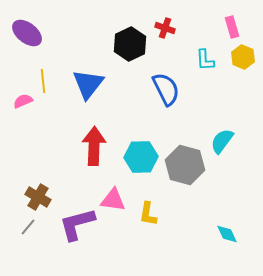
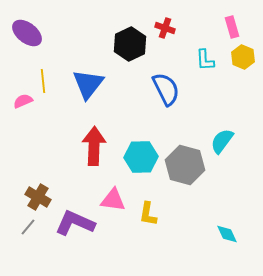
purple L-shape: moved 2 px left, 1 px up; rotated 39 degrees clockwise
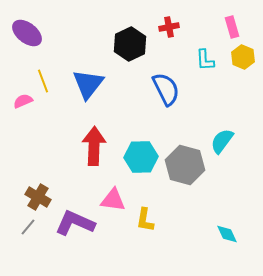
red cross: moved 4 px right, 1 px up; rotated 30 degrees counterclockwise
yellow line: rotated 15 degrees counterclockwise
yellow L-shape: moved 3 px left, 6 px down
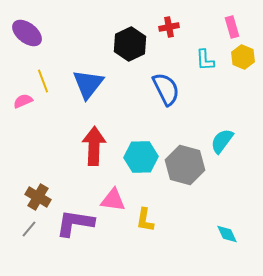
purple L-shape: rotated 15 degrees counterclockwise
gray line: moved 1 px right, 2 px down
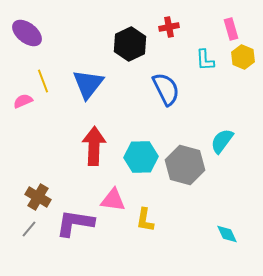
pink rectangle: moved 1 px left, 2 px down
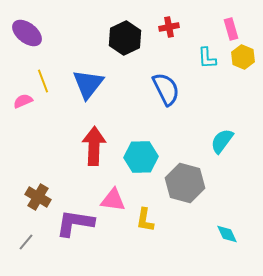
black hexagon: moved 5 px left, 6 px up
cyan L-shape: moved 2 px right, 2 px up
gray hexagon: moved 18 px down
gray line: moved 3 px left, 13 px down
